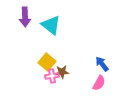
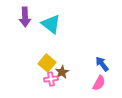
cyan triangle: moved 1 px up
yellow square: moved 1 px down
brown star: rotated 24 degrees counterclockwise
pink cross: moved 1 px left, 3 px down
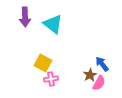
cyan triangle: moved 2 px right
yellow square: moved 4 px left; rotated 12 degrees counterclockwise
brown star: moved 28 px right, 3 px down
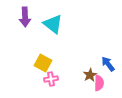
blue arrow: moved 6 px right
pink semicircle: rotated 28 degrees counterclockwise
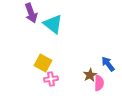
purple arrow: moved 6 px right, 4 px up; rotated 18 degrees counterclockwise
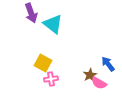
pink semicircle: rotated 119 degrees clockwise
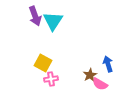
purple arrow: moved 4 px right, 3 px down
cyan triangle: moved 3 px up; rotated 25 degrees clockwise
blue arrow: rotated 21 degrees clockwise
pink semicircle: moved 1 px right, 1 px down
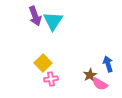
yellow square: rotated 18 degrees clockwise
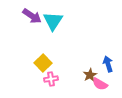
purple arrow: moved 3 px left; rotated 36 degrees counterclockwise
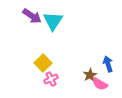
pink cross: rotated 16 degrees counterclockwise
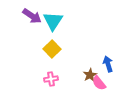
yellow square: moved 9 px right, 14 px up
pink cross: rotated 16 degrees clockwise
pink semicircle: moved 1 px left, 1 px up; rotated 21 degrees clockwise
